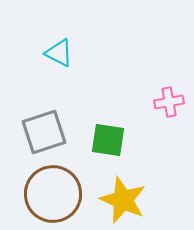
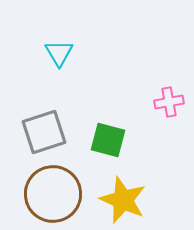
cyan triangle: rotated 32 degrees clockwise
green square: rotated 6 degrees clockwise
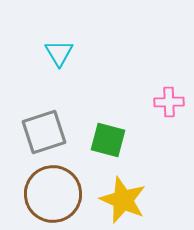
pink cross: rotated 8 degrees clockwise
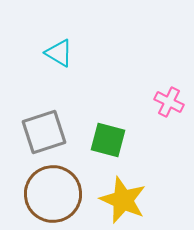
cyan triangle: rotated 28 degrees counterclockwise
pink cross: rotated 28 degrees clockwise
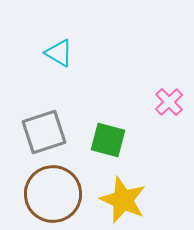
pink cross: rotated 20 degrees clockwise
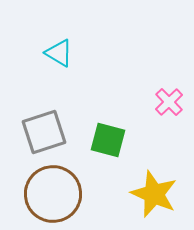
yellow star: moved 31 px right, 6 px up
